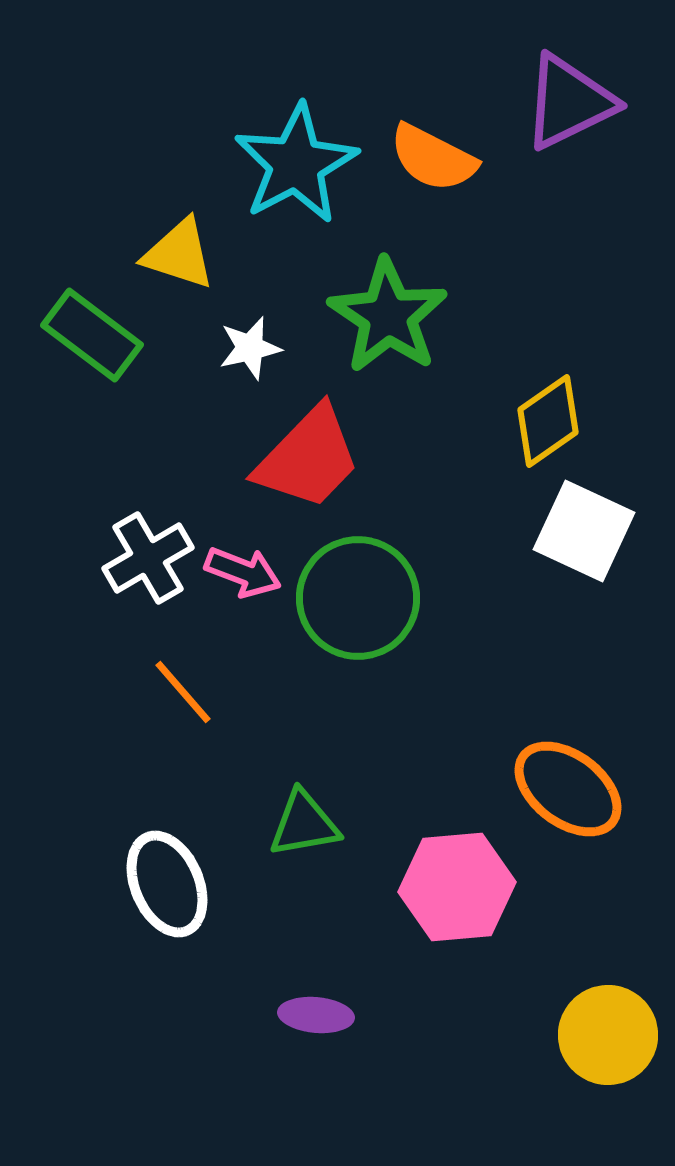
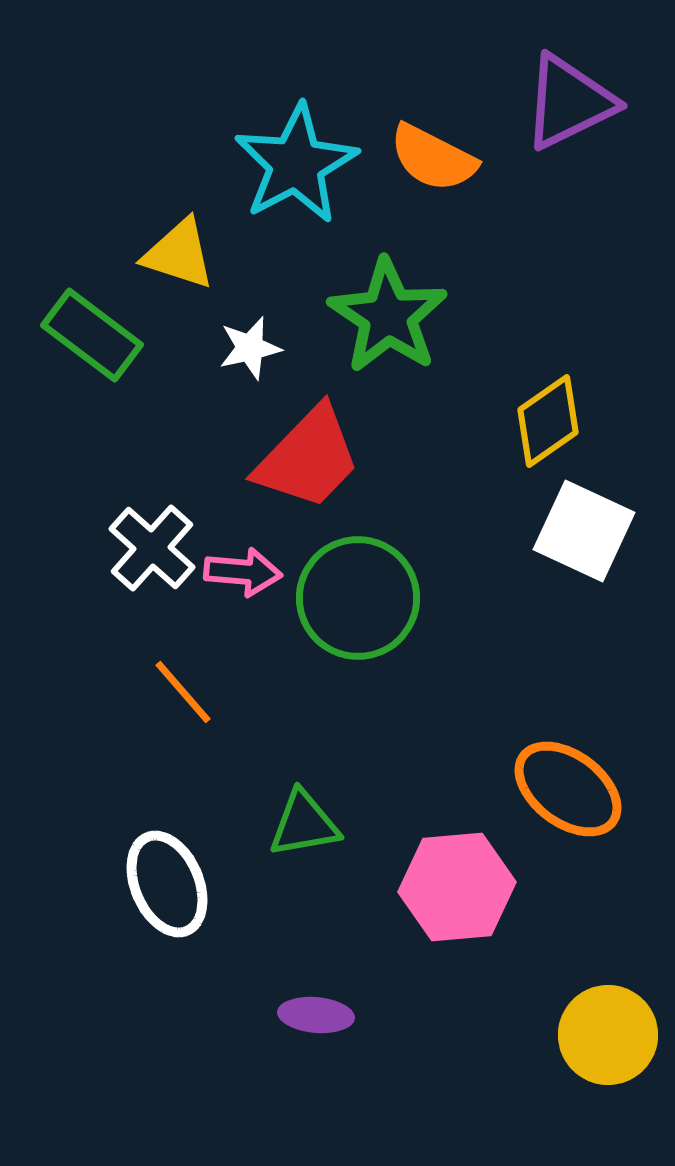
white cross: moved 4 px right, 10 px up; rotated 18 degrees counterclockwise
pink arrow: rotated 16 degrees counterclockwise
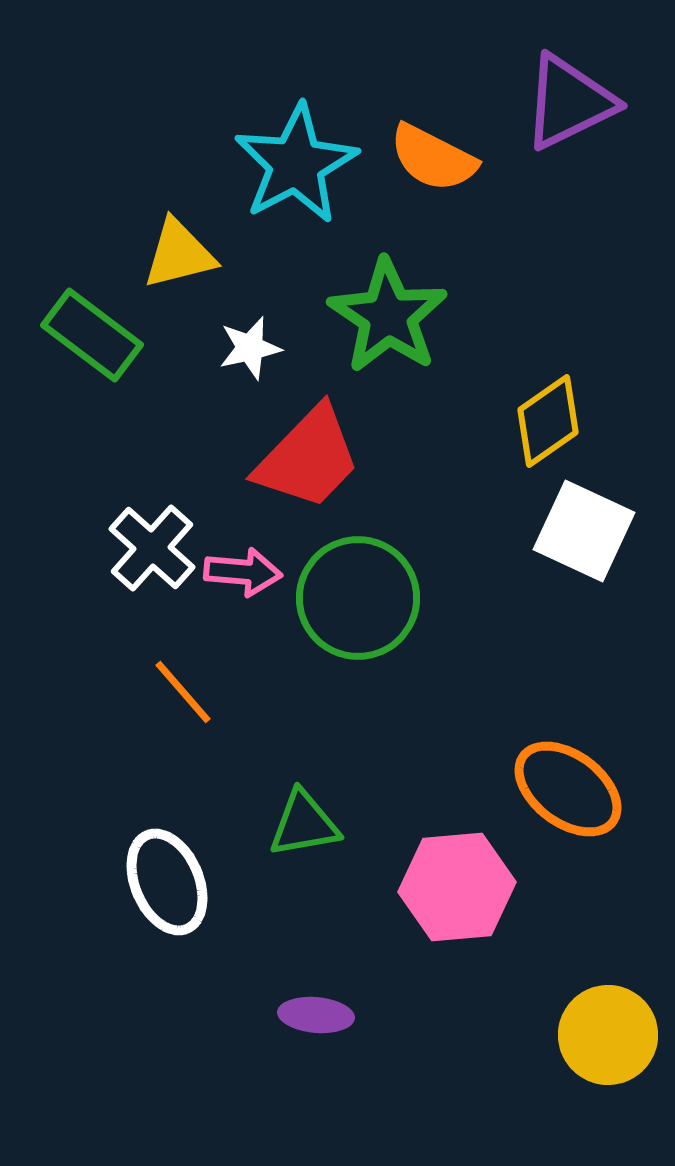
yellow triangle: rotated 32 degrees counterclockwise
white ellipse: moved 2 px up
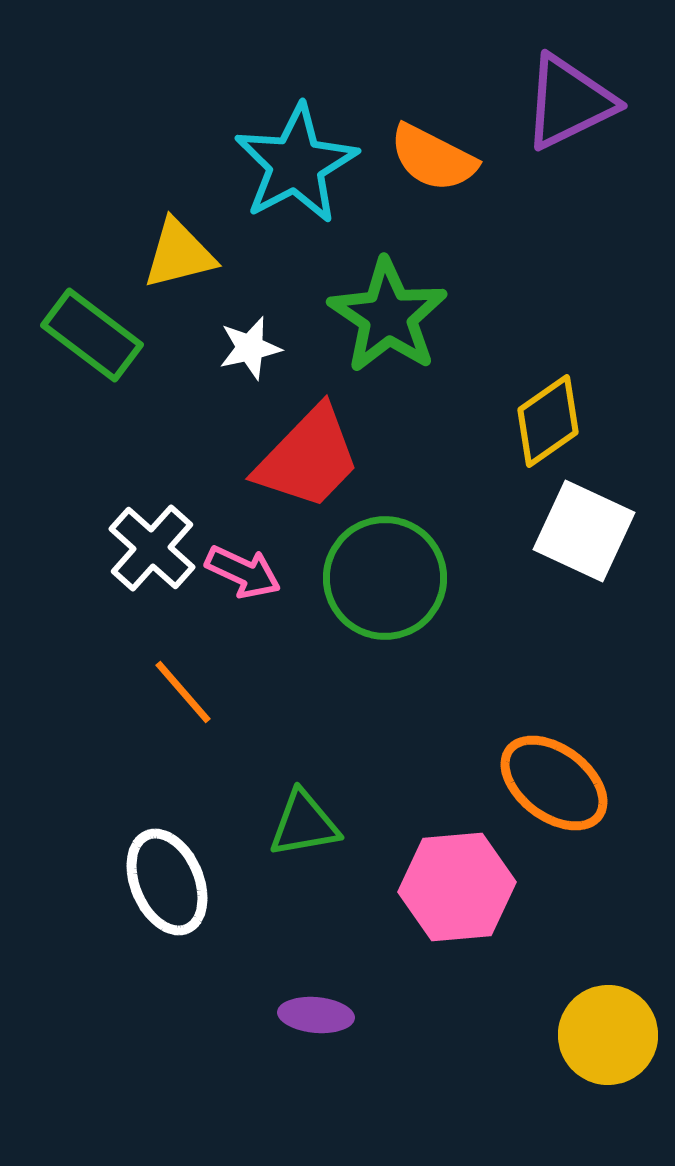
pink arrow: rotated 20 degrees clockwise
green circle: moved 27 px right, 20 px up
orange ellipse: moved 14 px left, 6 px up
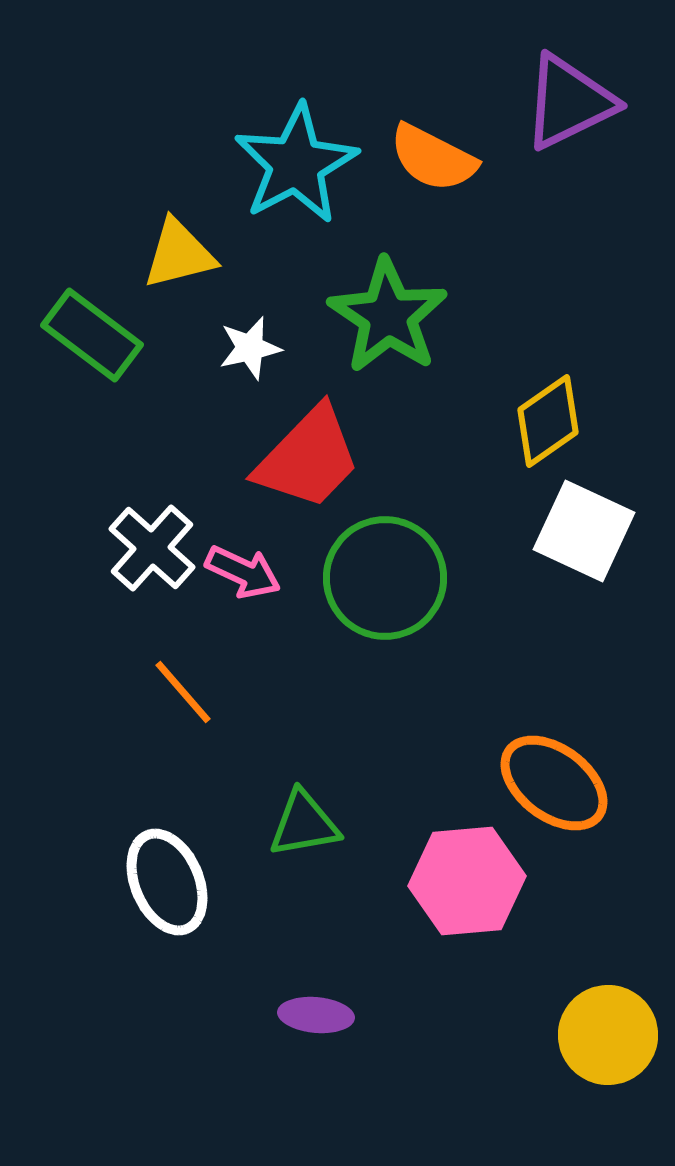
pink hexagon: moved 10 px right, 6 px up
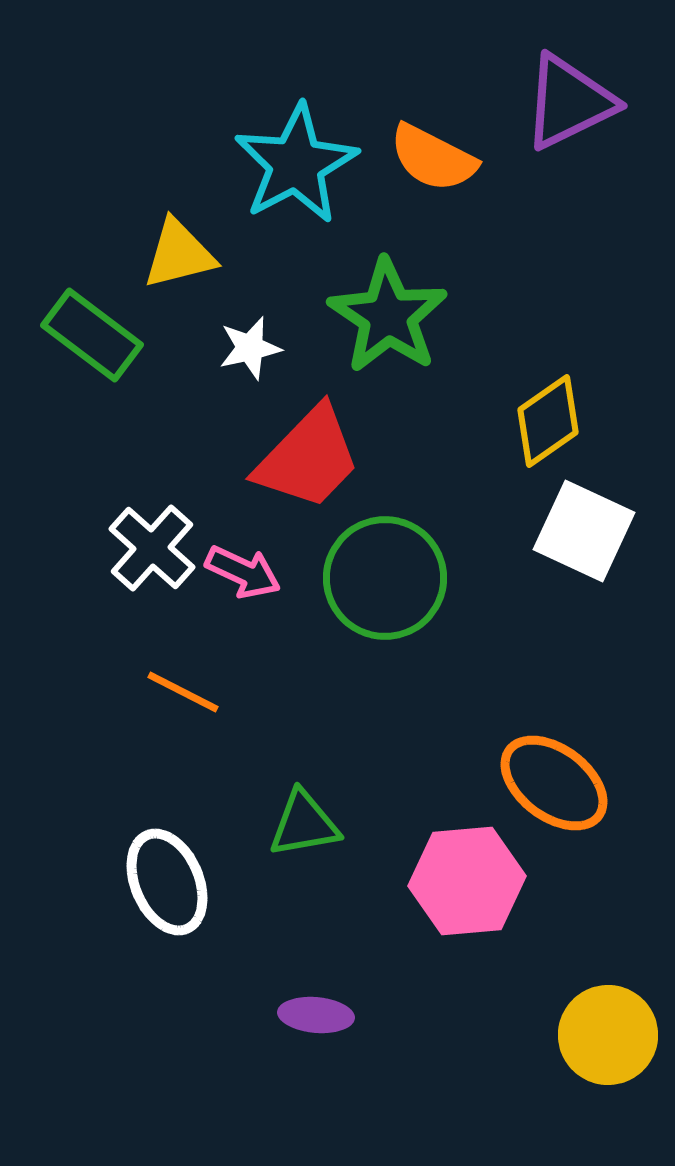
orange line: rotated 22 degrees counterclockwise
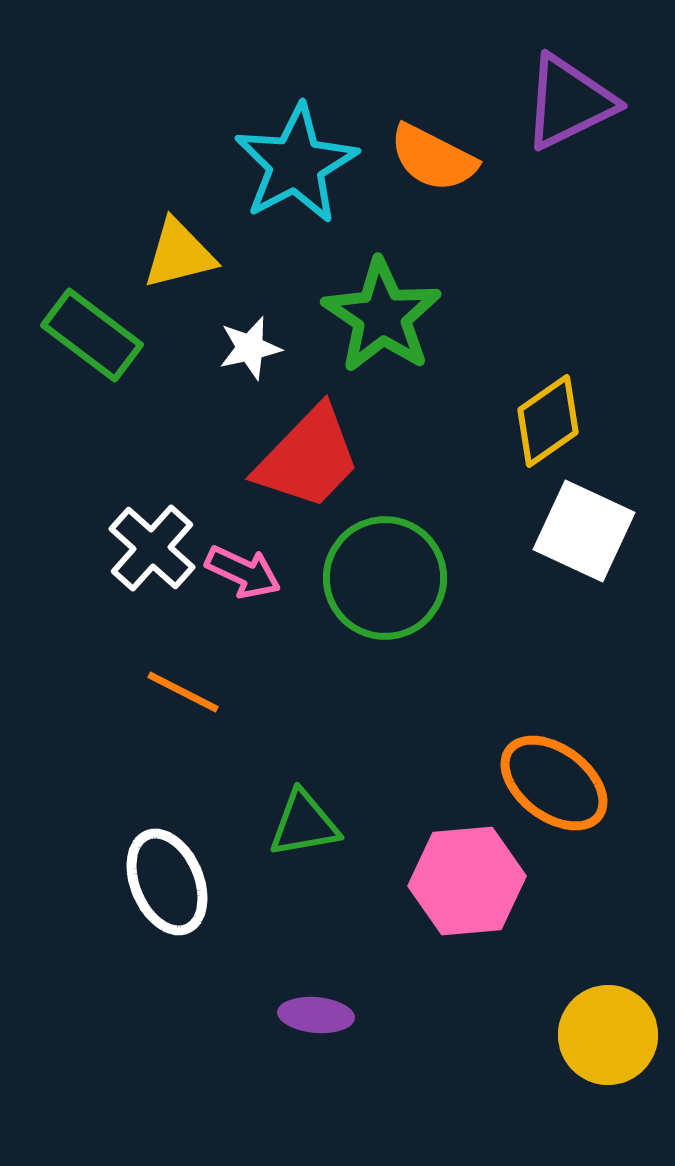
green star: moved 6 px left
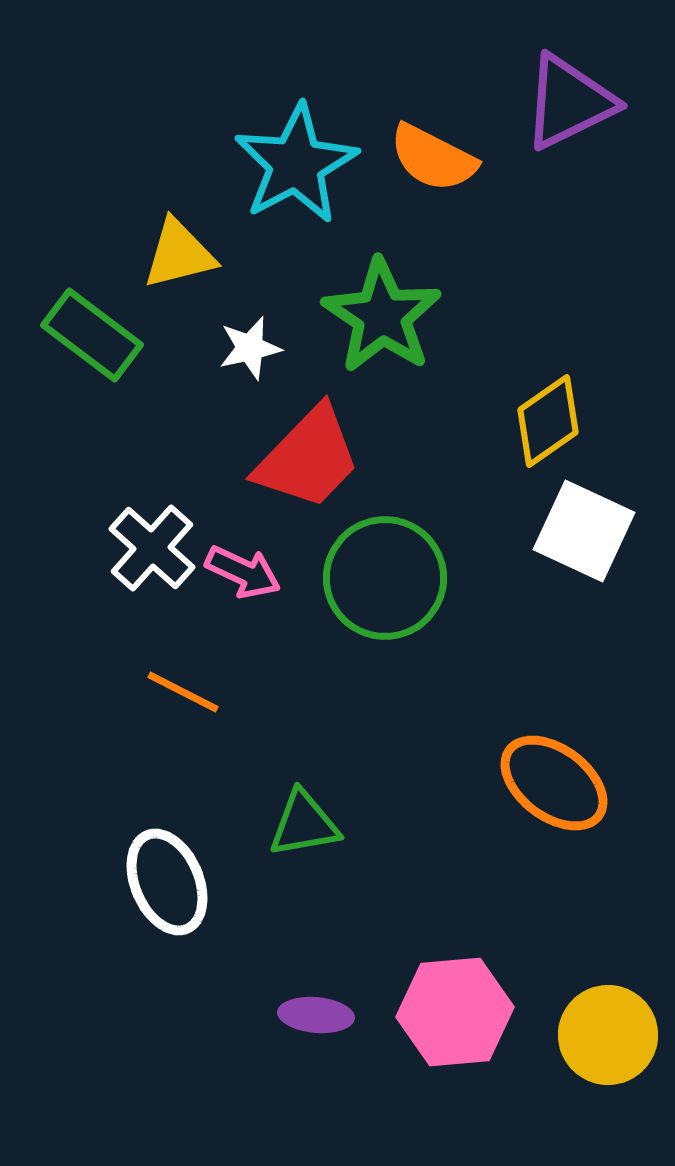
pink hexagon: moved 12 px left, 131 px down
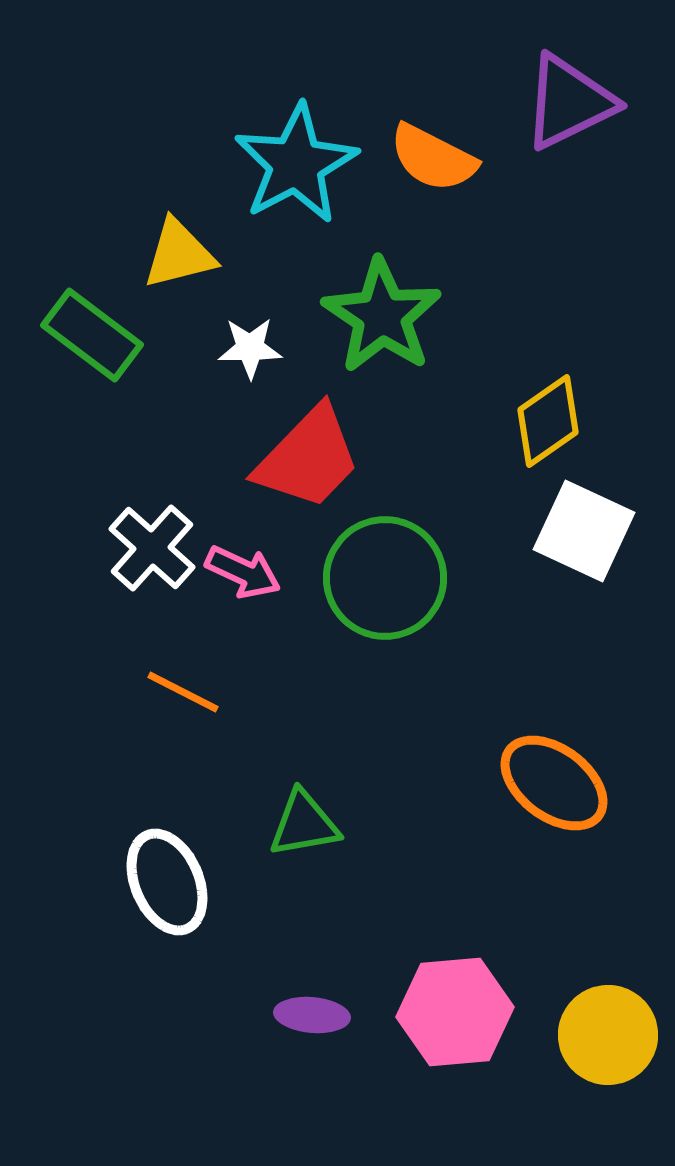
white star: rotated 12 degrees clockwise
purple ellipse: moved 4 px left
